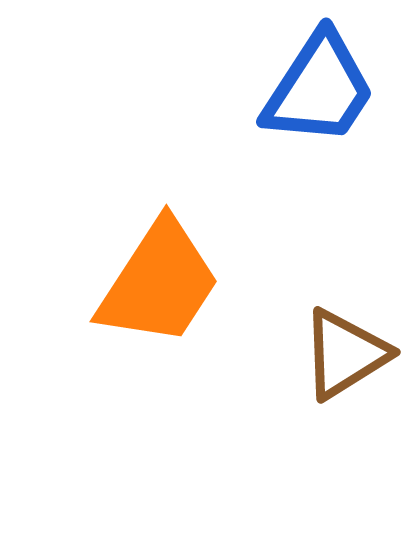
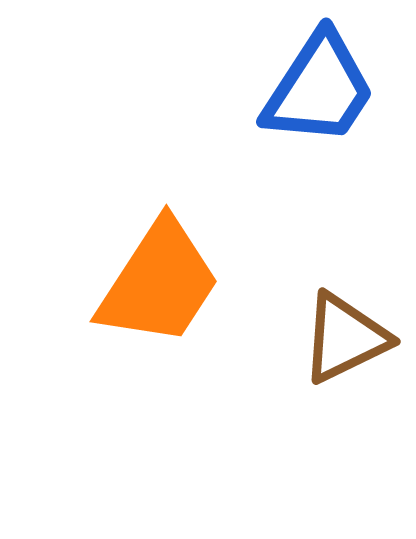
brown triangle: moved 16 px up; rotated 6 degrees clockwise
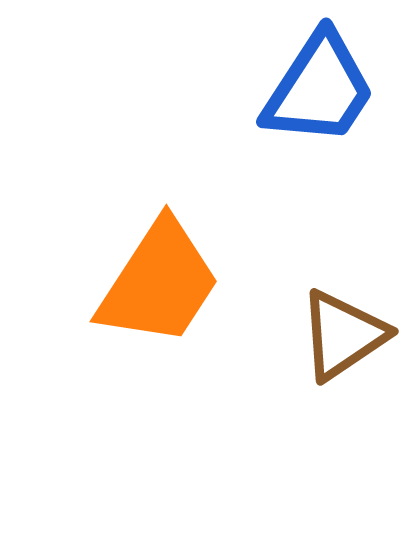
brown triangle: moved 2 px left, 3 px up; rotated 8 degrees counterclockwise
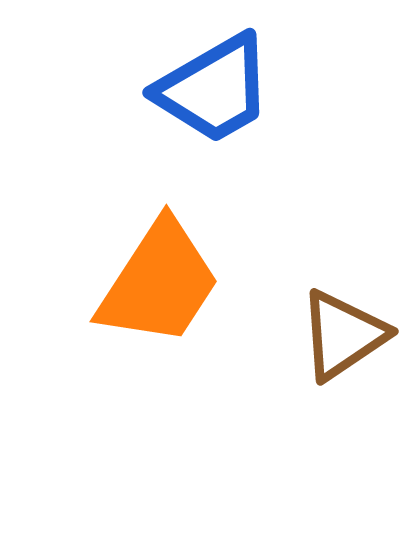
blue trapezoid: moved 105 px left; rotated 27 degrees clockwise
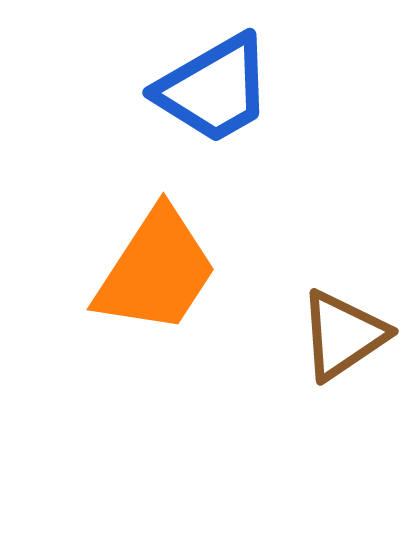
orange trapezoid: moved 3 px left, 12 px up
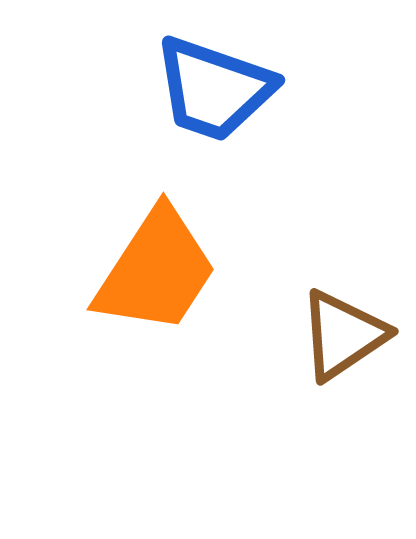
blue trapezoid: rotated 49 degrees clockwise
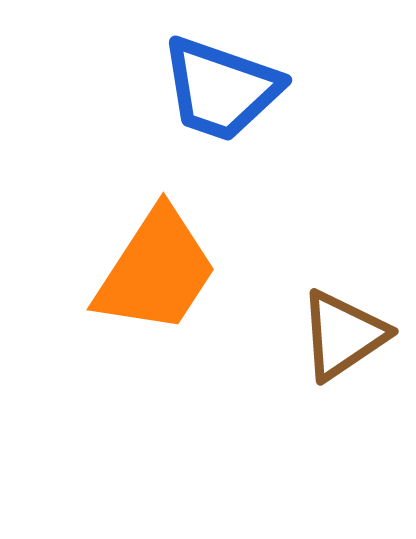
blue trapezoid: moved 7 px right
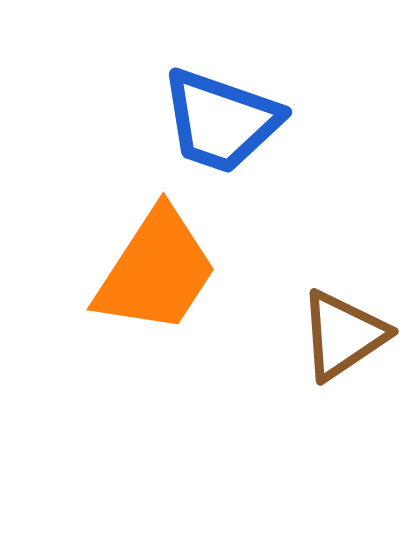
blue trapezoid: moved 32 px down
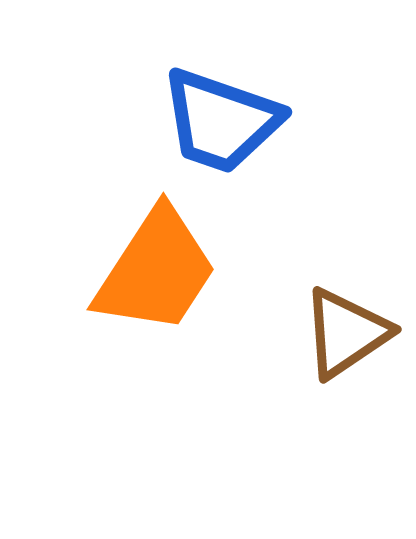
brown triangle: moved 3 px right, 2 px up
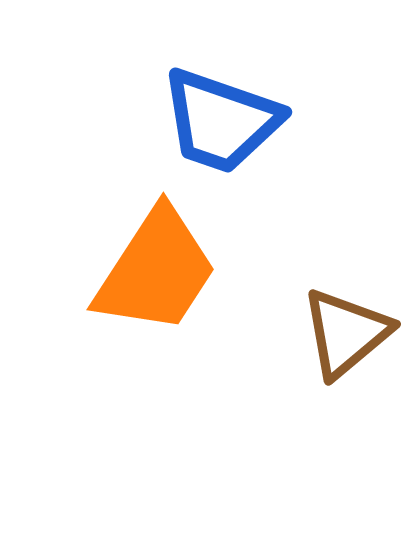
brown triangle: rotated 6 degrees counterclockwise
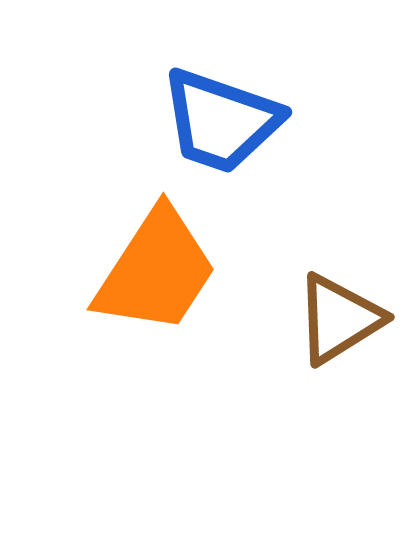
brown triangle: moved 7 px left, 14 px up; rotated 8 degrees clockwise
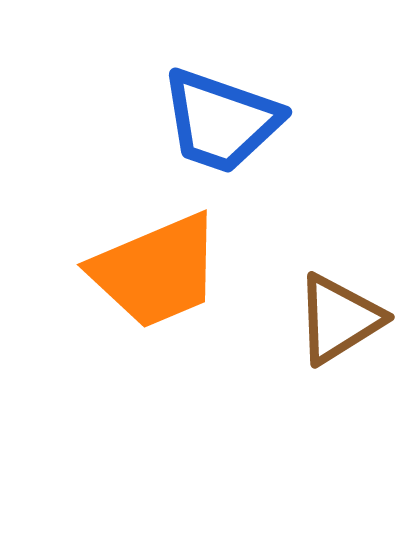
orange trapezoid: rotated 34 degrees clockwise
